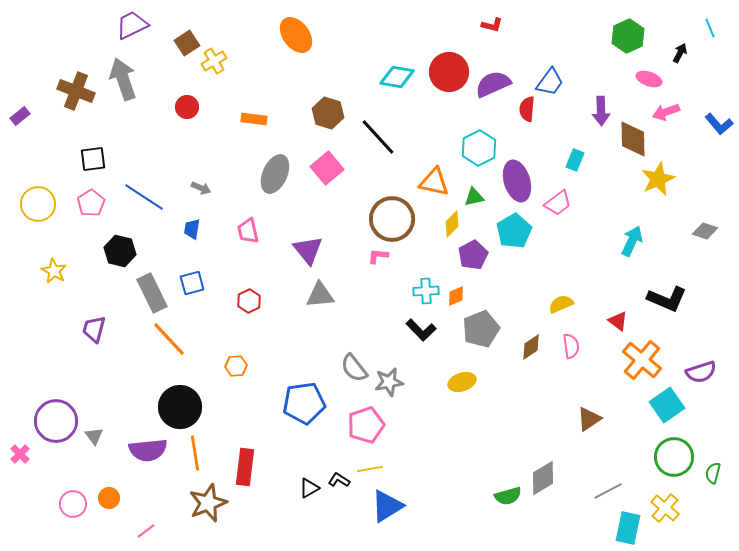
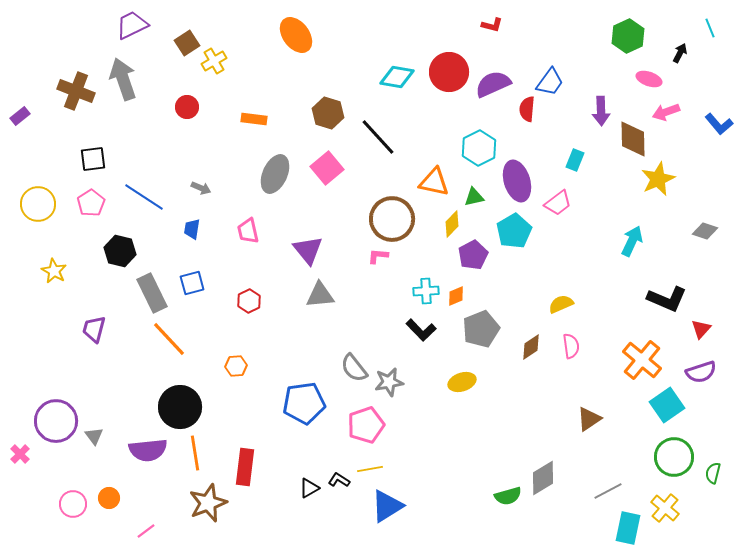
red triangle at (618, 321): moved 83 px right, 8 px down; rotated 35 degrees clockwise
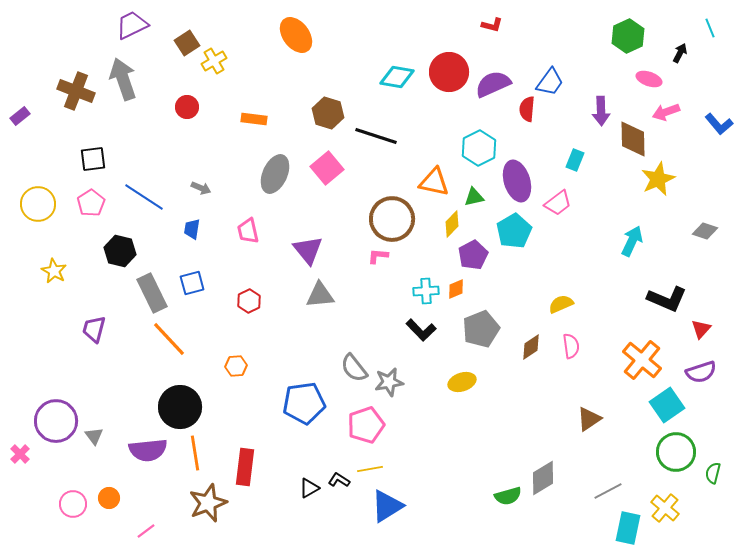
black line at (378, 137): moved 2 px left, 1 px up; rotated 30 degrees counterclockwise
orange diamond at (456, 296): moved 7 px up
green circle at (674, 457): moved 2 px right, 5 px up
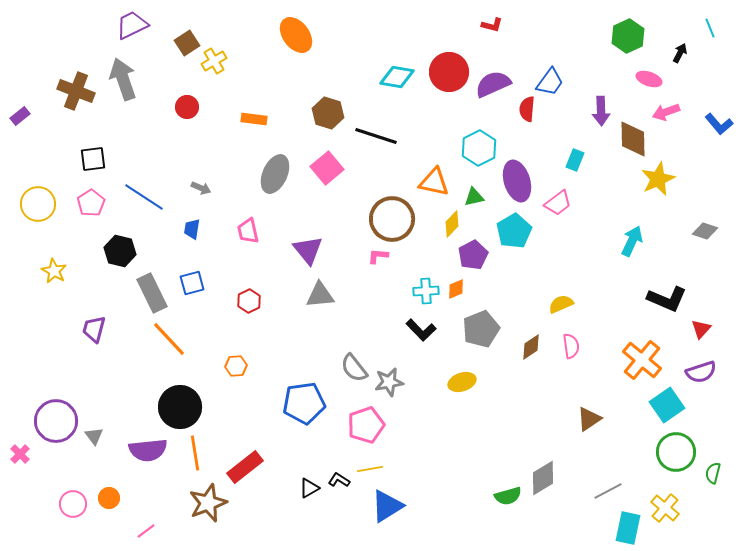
red rectangle at (245, 467): rotated 45 degrees clockwise
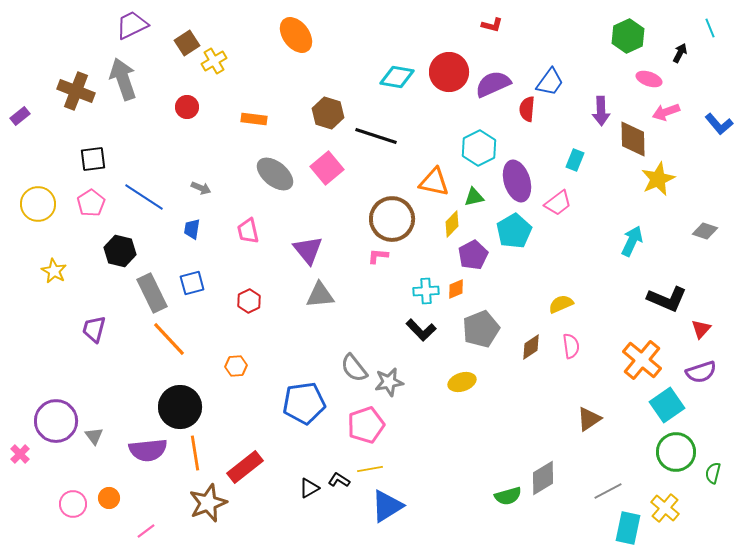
gray ellipse at (275, 174): rotated 75 degrees counterclockwise
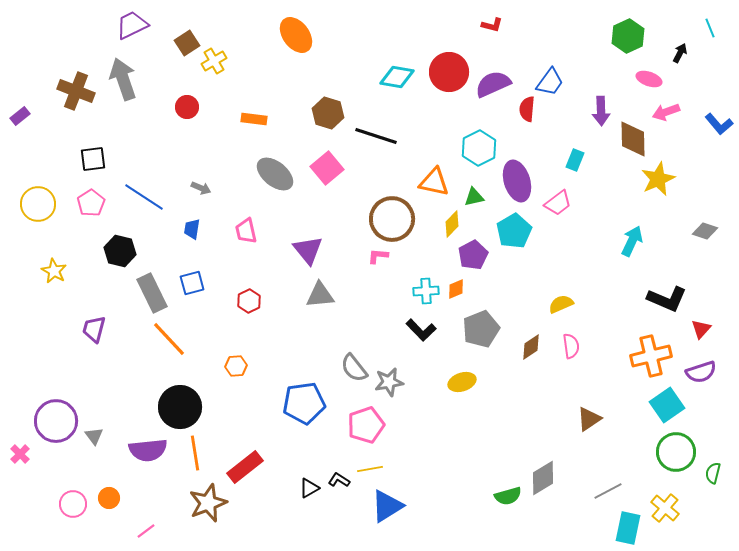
pink trapezoid at (248, 231): moved 2 px left
orange cross at (642, 360): moved 9 px right, 4 px up; rotated 36 degrees clockwise
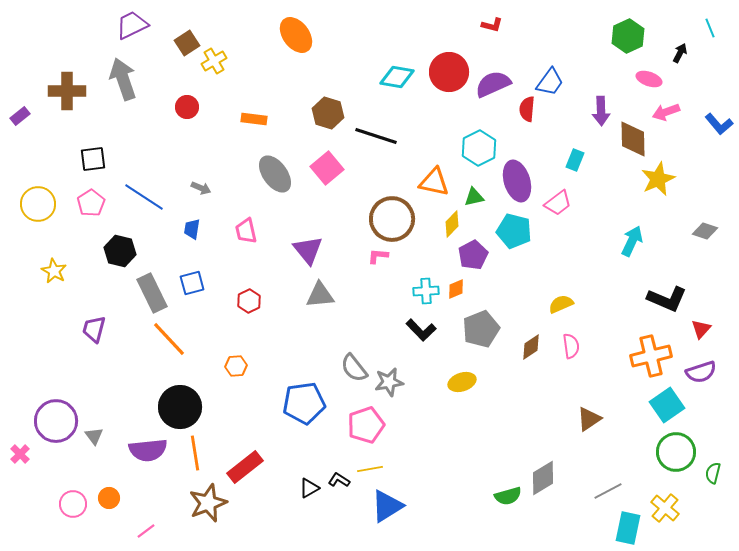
brown cross at (76, 91): moved 9 px left; rotated 21 degrees counterclockwise
gray ellipse at (275, 174): rotated 15 degrees clockwise
cyan pentagon at (514, 231): rotated 28 degrees counterclockwise
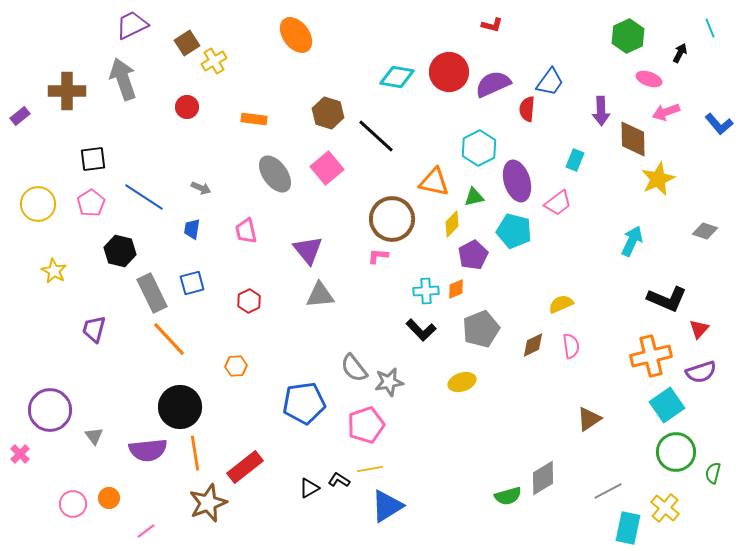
black line at (376, 136): rotated 24 degrees clockwise
red triangle at (701, 329): moved 2 px left
brown diamond at (531, 347): moved 2 px right, 2 px up; rotated 8 degrees clockwise
purple circle at (56, 421): moved 6 px left, 11 px up
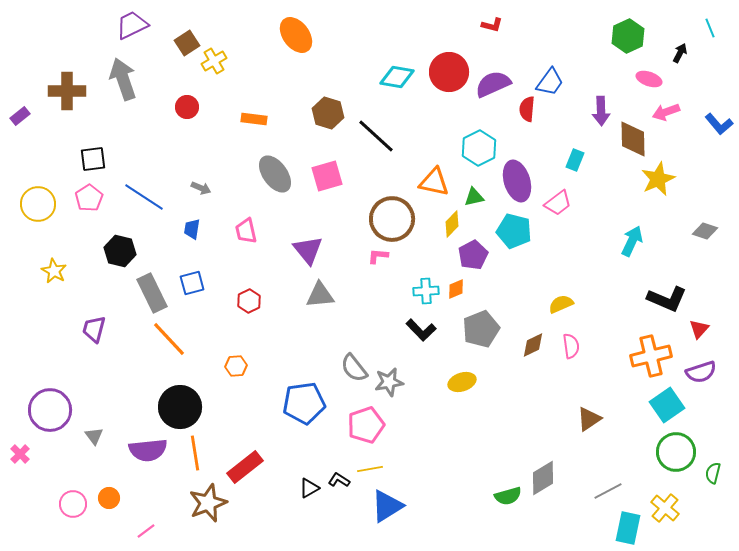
pink square at (327, 168): moved 8 px down; rotated 24 degrees clockwise
pink pentagon at (91, 203): moved 2 px left, 5 px up
